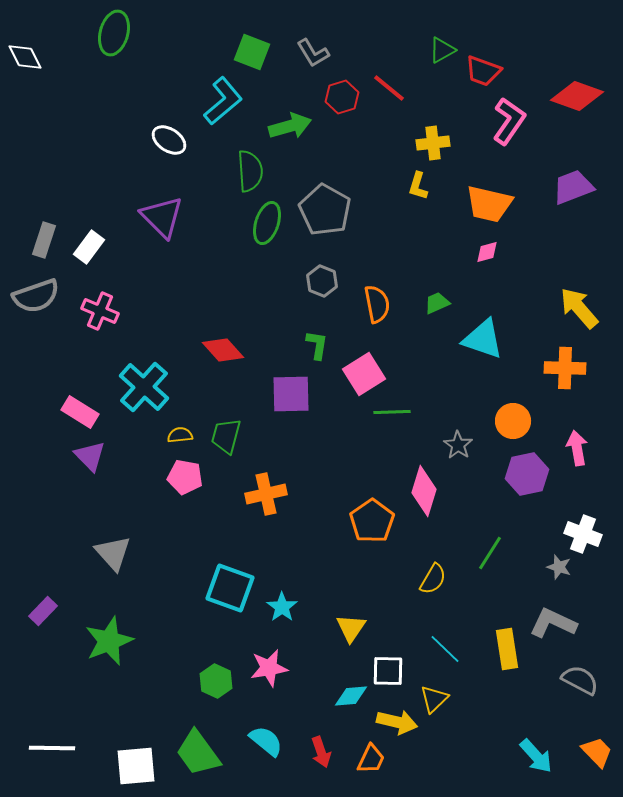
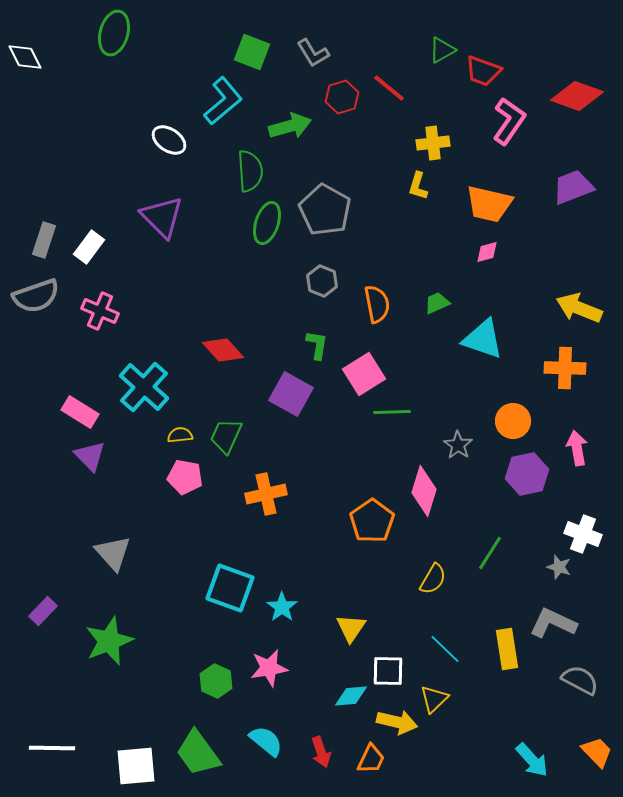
yellow arrow at (579, 308): rotated 27 degrees counterclockwise
purple square at (291, 394): rotated 30 degrees clockwise
green trapezoid at (226, 436): rotated 9 degrees clockwise
cyan arrow at (536, 756): moved 4 px left, 4 px down
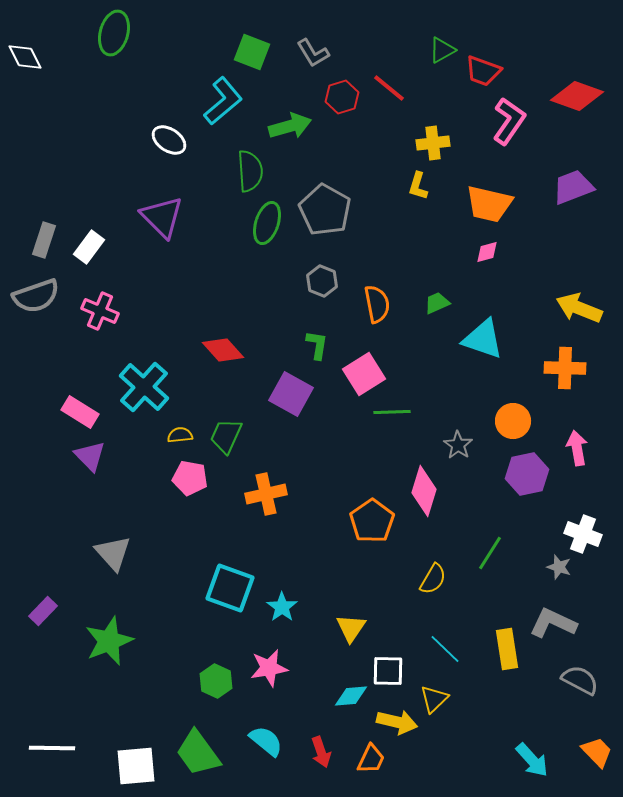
pink pentagon at (185, 477): moved 5 px right, 1 px down
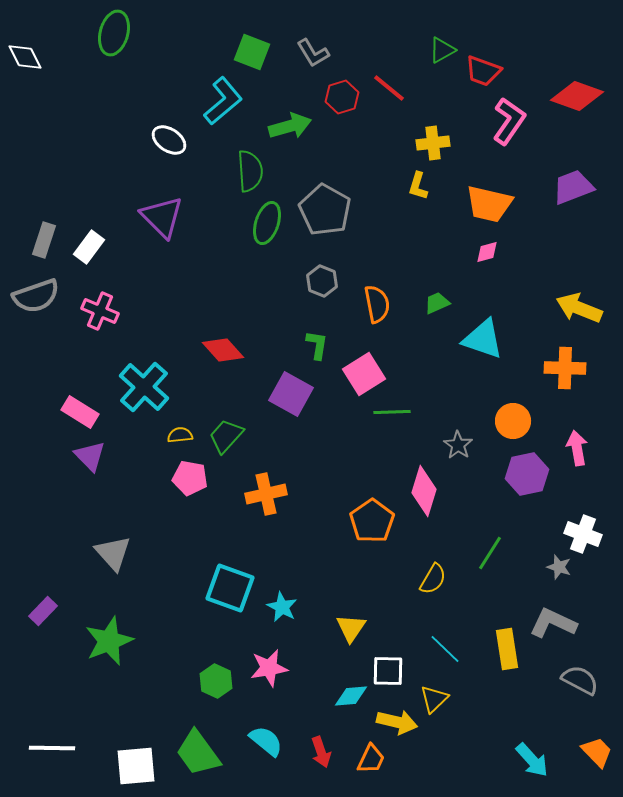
green trapezoid at (226, 436): rotated 18 degrees clockwise
cyan star at (282, 607): rotated 8 degrees counterclockwise
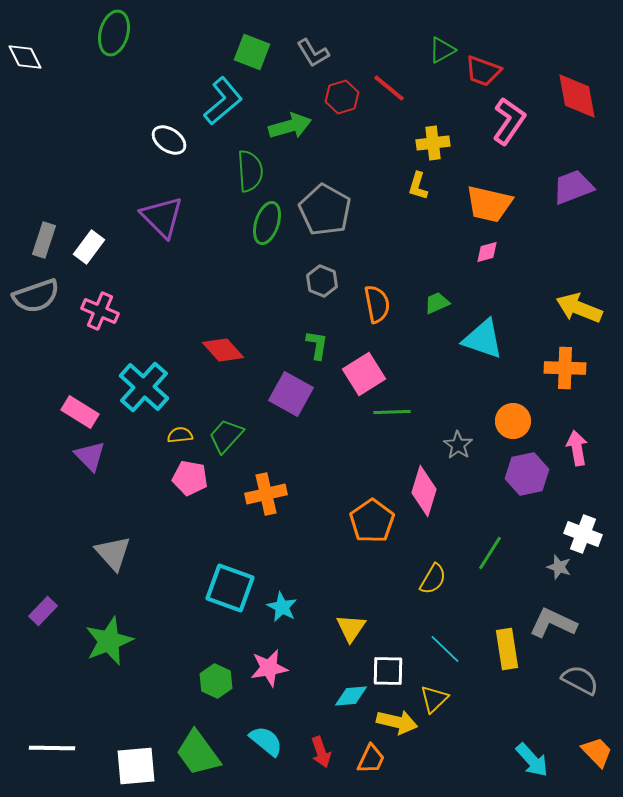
red diamond at (577, 96): rotated 60 degrees clockwise
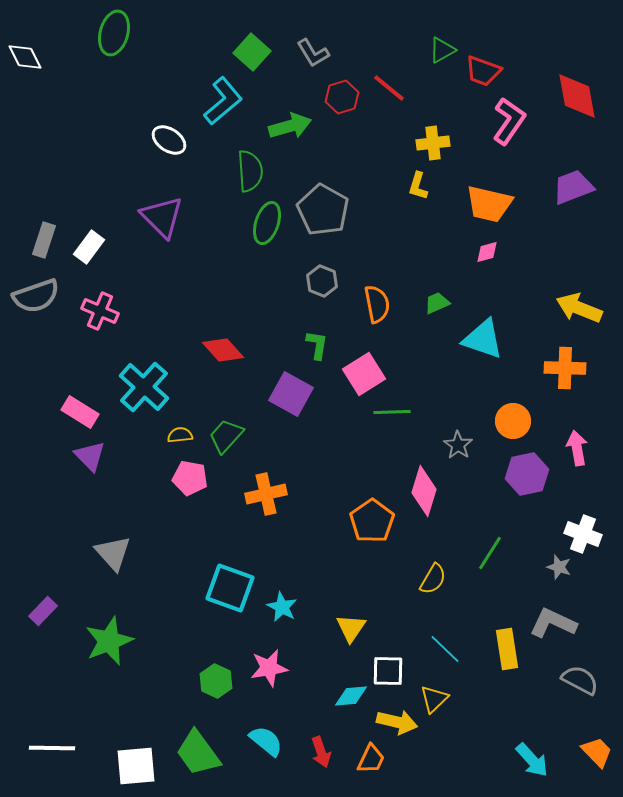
green square at (252, 52): rotated 21 degrees clockwise
gray pentagon at (325, 210): moved 2 px left
